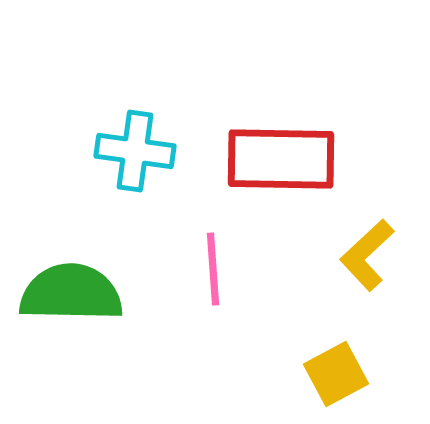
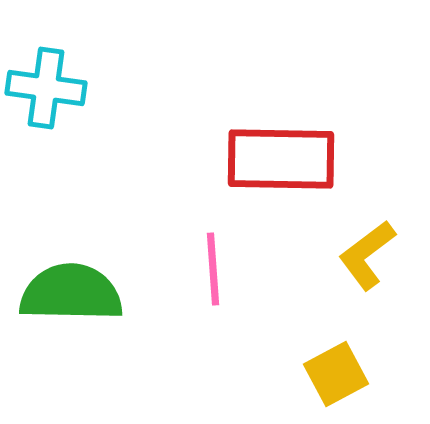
cyan cross: moved 89 px left, 63 px up
yellow L-shape: rotated 6 degrees clockwise
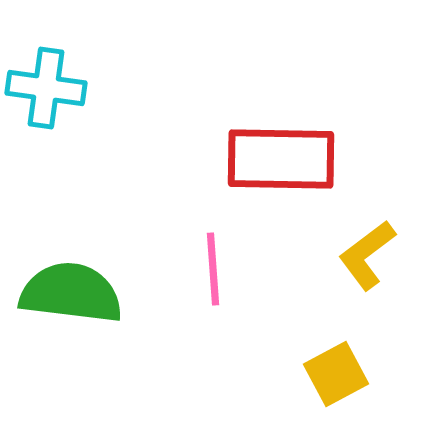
green semicircle: rotated 6 degrees clockwise
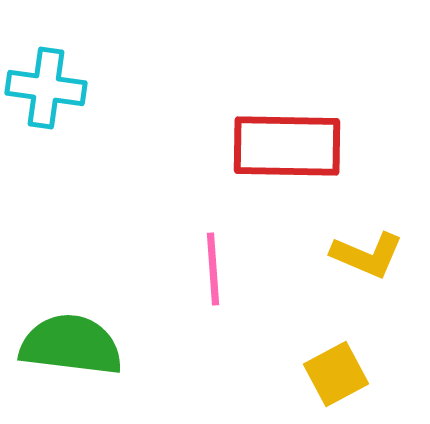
red rectangle: moved 6 px right, 13 px up
yellow L-shape: rotated 120 degrees counterclockwise
green semicircle: moved 52 px down
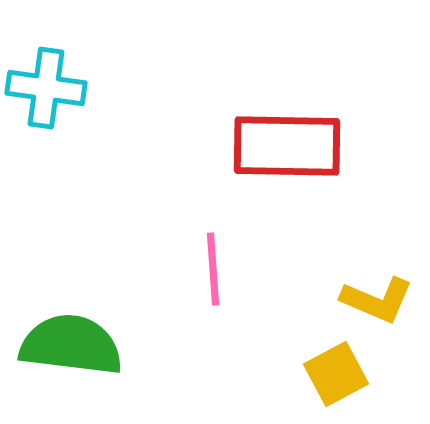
yellow L-shape: moved 10 px right, 45 px down
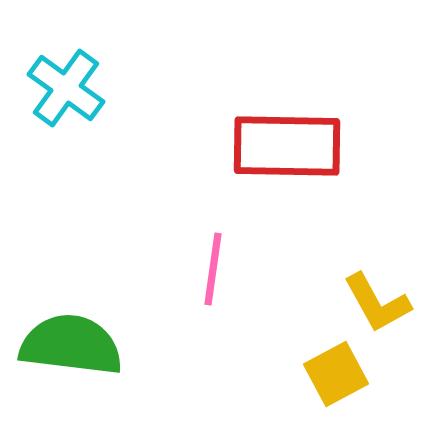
cyan cross: moved 20 px right; rotated 28 degrees clockwise
pink line: rotated 12 degrees clockwise
yellow L-shape: moved 3 px down; rotated 38 degrees clockwise
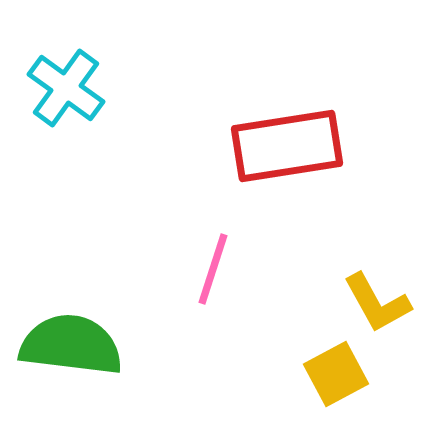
red rectangle: rotated 10 degrees counterclockwise
pink line: rotated 10 degrees clockwise
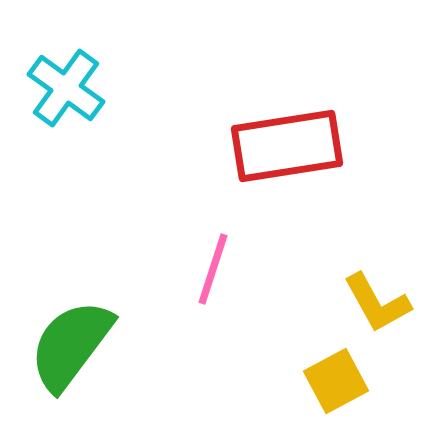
green semicircle: rotated 60 degrees counterclockwise
yellow square: moved 7 px down
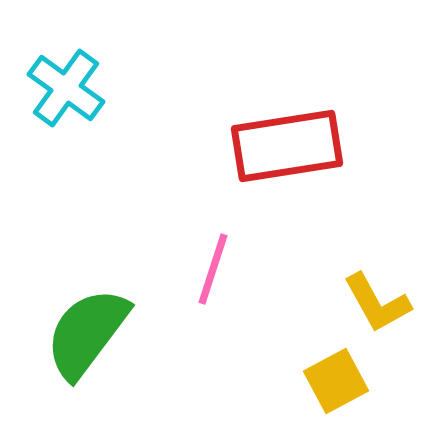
green semicircle: moved 16 px right, 12 px up
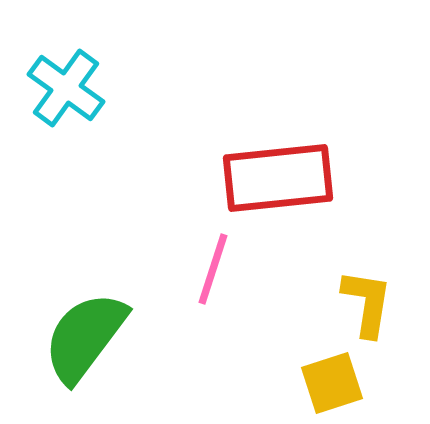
red rectangle: moved 9 px left, 32 px down; rotated 3 degrees clockwise
yellow L-shape: moved 10 px left; rotated 142 degrees counterclockwise
green semicircle: moved 2 px left, 4 px down
yellow square: moved 4 px left, 2 px down; rotated 10 degrees clockwise
